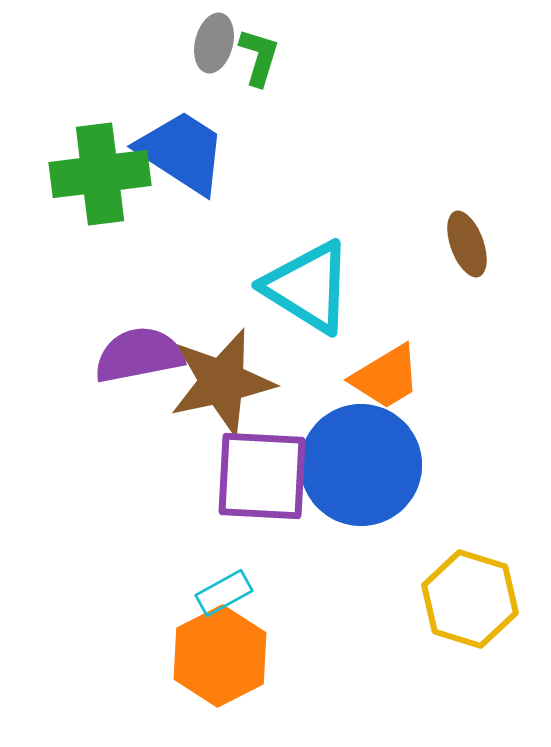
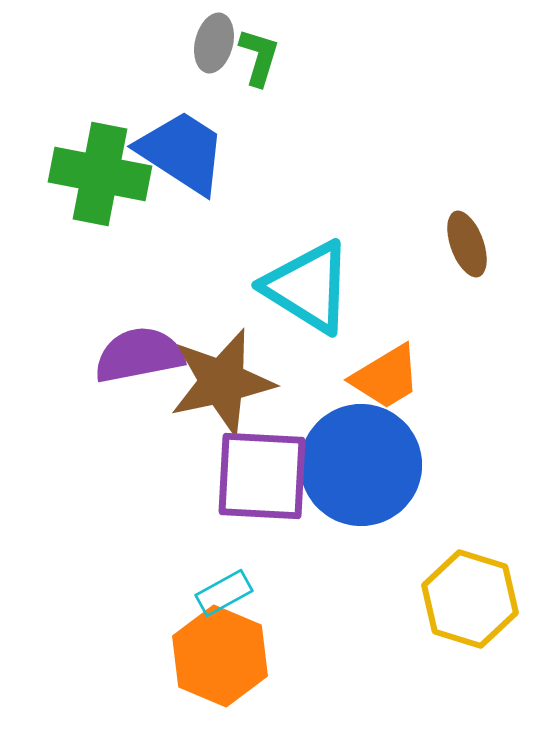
green cross: rotated 18 degrees clockwise
orange hexagon: rotated 10 degrees counterclockwise
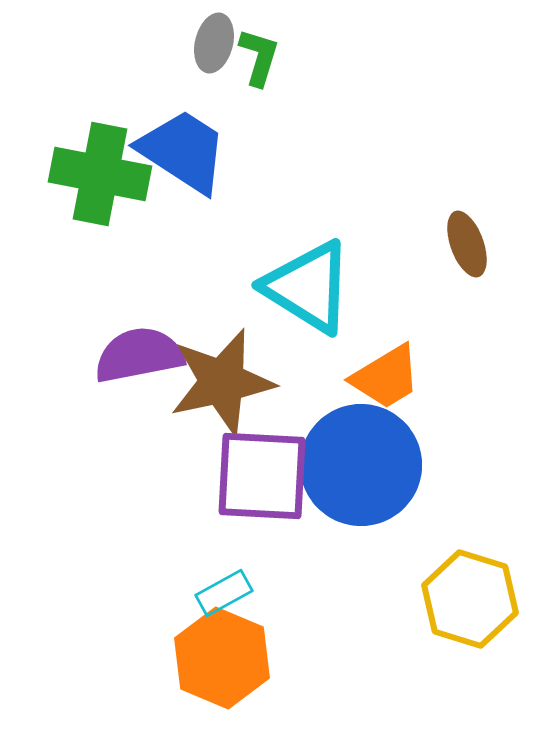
blue trapezoid: moved 1 px right, 1 px up
orange hexagon: moved 2 px right, 2 px down
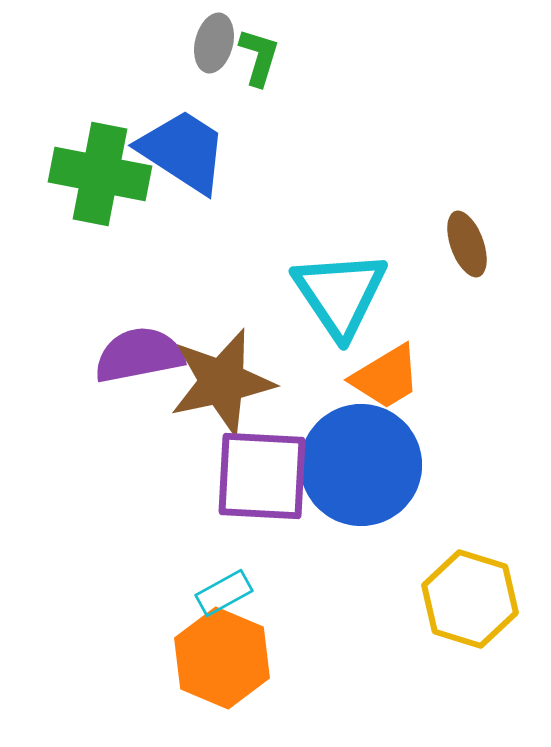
cyan triangle: moved 32 px right, 7 px down; rotated 24 degrees clockwise
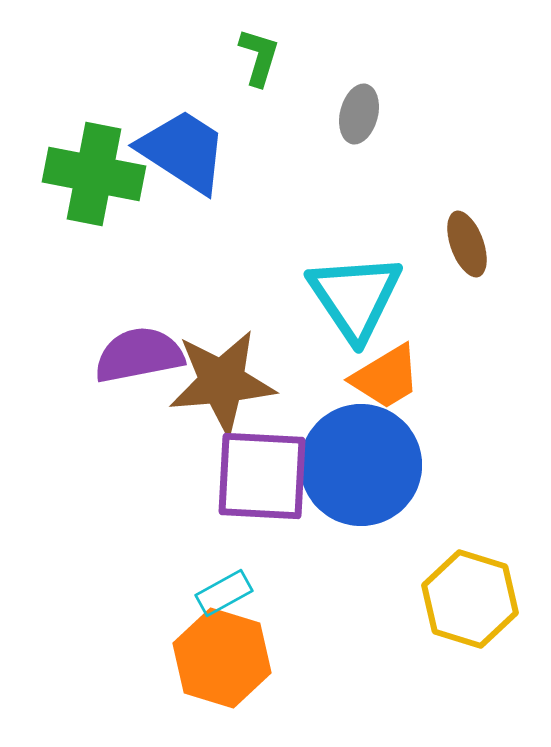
gray ellipse: moved 145 px right, 71 px down
green cross: moved 6 px left
cyan triangle: moved 15 px right, 3 px down
brown star: rotated 7 degrees clockwise
orange hexagon: rotated 6 degrees counterclockwise
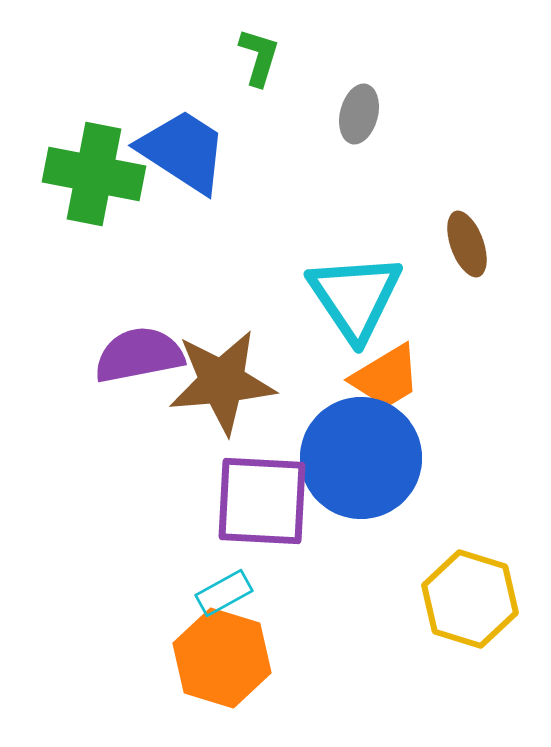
blue circle: moved 7 px up
purple square: moved 25 px down
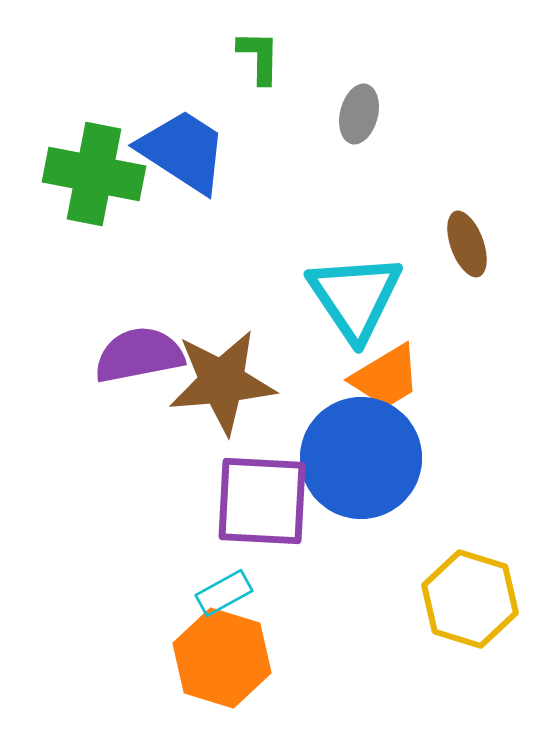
green L-shape: rotated 16 degrees counterclockwise
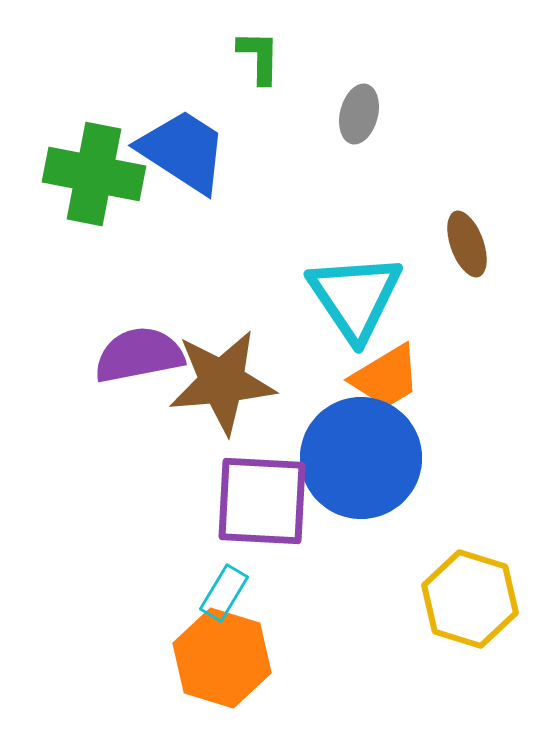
cyan rectangle: rotated 30 degrees counterclockwise
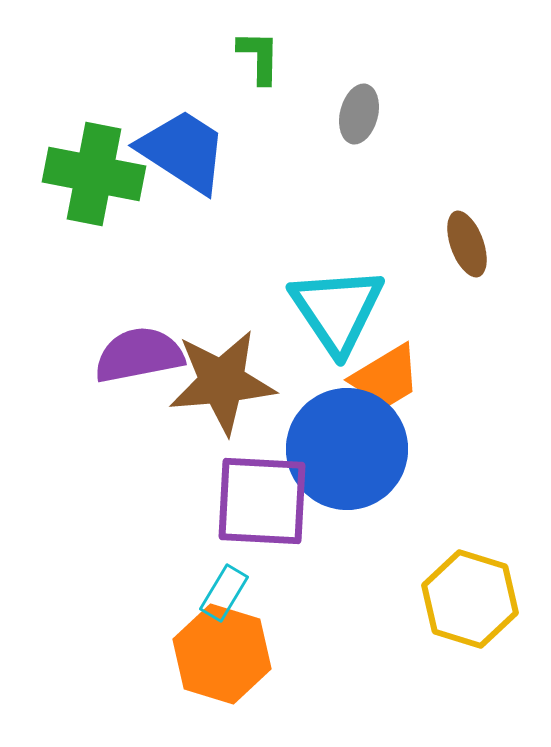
cyan triangle: moved 18 px left, 13 px down
blue circle: moved 14 px left, 9 px up
orange hexagon: moved 4 px up
